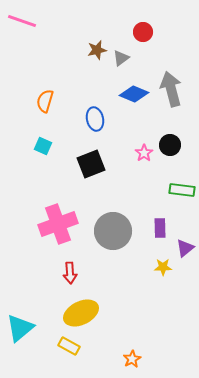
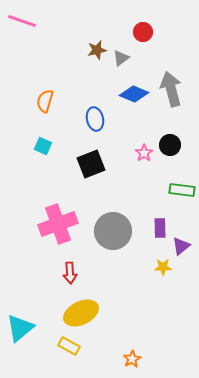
purple triangle: moved 4 px left, 2 px up
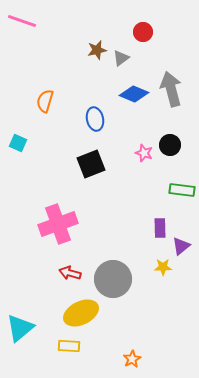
cyan square: moved 25 px left, 3 px up
pink star: rotated 18 degrees counterclockwise
gray circle: moved 48 px down
red arrow: rotated 110 degrees clockwise
yellow rectangle: rotated 25 degrees counterclockwise
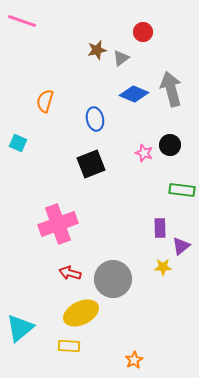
orange star: moved 2 px right, 1 px down
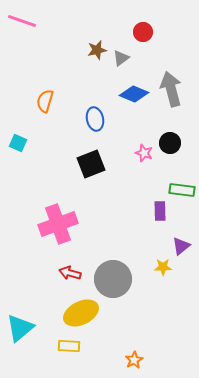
black circle: moved 2 px up
purple rectangle: moved 17 px up
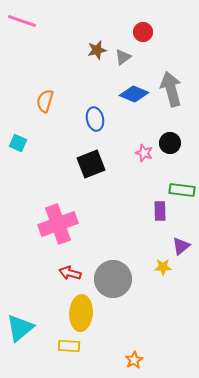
gray triangle: moved 2 px right, 1 px up
yellow ellipse: rotated 60 degrees counterclockwise
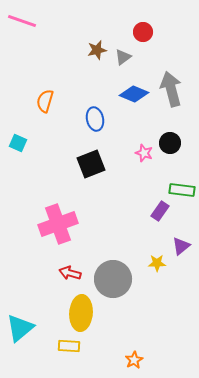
purple rectangle: rotated 36 degrees clockwise
yellow star: moved 6 px left, 4 px up
